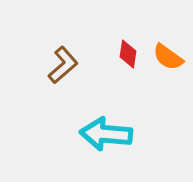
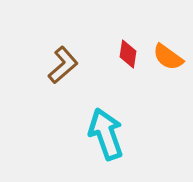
cyan arrow: rotated 66 degrees clockwise
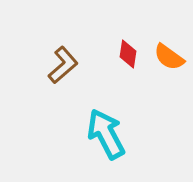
orange semicircle: moved 1 px right
cyan arrow: rotated 9 degrees counterclockwise
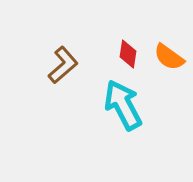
cyan arrow: moved 17 px right, 29 px up
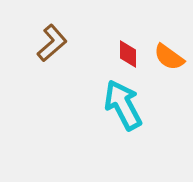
red diamond: rotated 8 degrees counterclockwise
brown L-shape: moved 11 px left, 22 px up
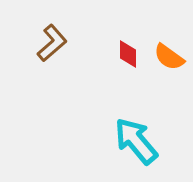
cyan arrow: moved 13 px right, 36 px down; rotated 12 degrees counterclockwise
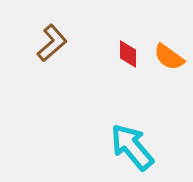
cyan arrow: moved 4 px left, 6 px down
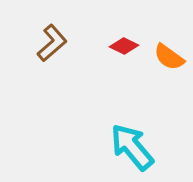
red diamond: moved 4 px left, 8 px up; rotated 64 degrees counterclockwise
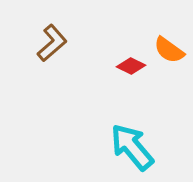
red diamond: moved 7 px right, 20 px down
orange semicircle: moved 7 px up
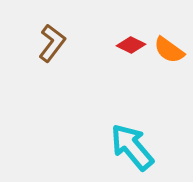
brown L-shape: rotated 12 degrees counterclockwise
red diamond: moved 21 px up
